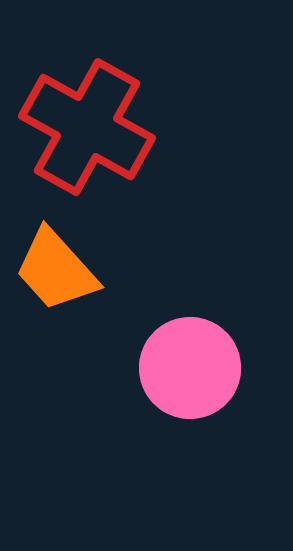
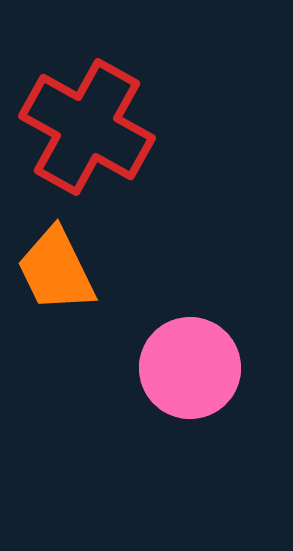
orange trapezoid: rotated 16 degrees clockwise
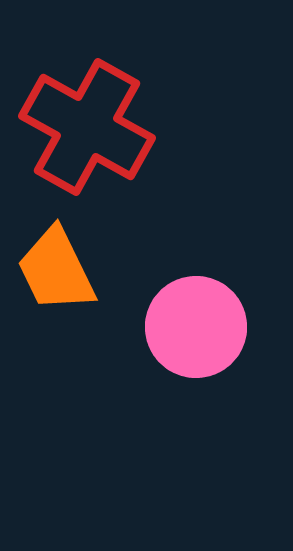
pink circle: moved 6 px right, 41 px up
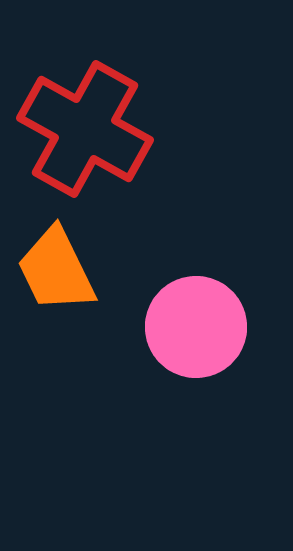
red cross: moved 2 px left, 2 px down
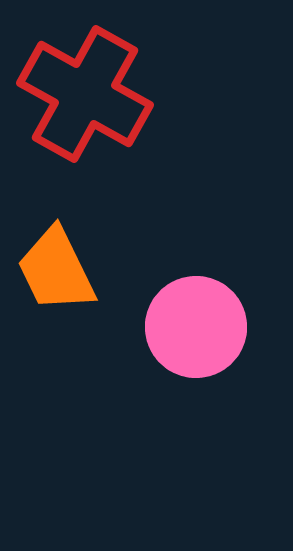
red cross: moved 35 px up
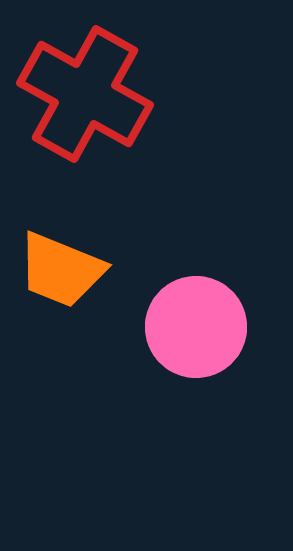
orange trapezoid: moved 5 px right; rotated 42 degrees counterclockwise
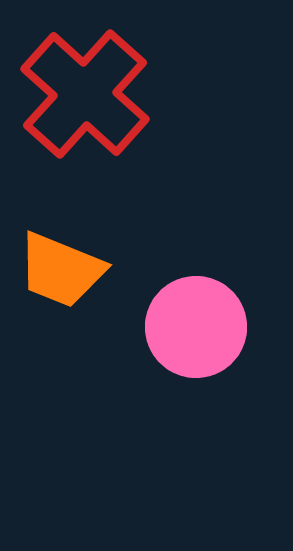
red cross: rotated 13 degrees clockwise
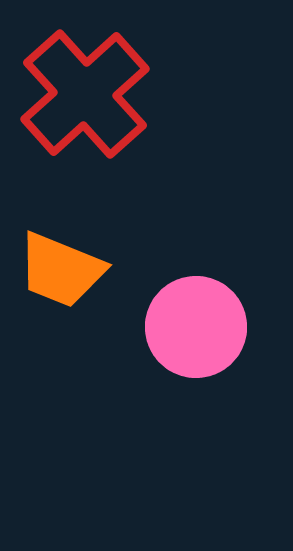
red cross: rotated 6 degrees clockwise
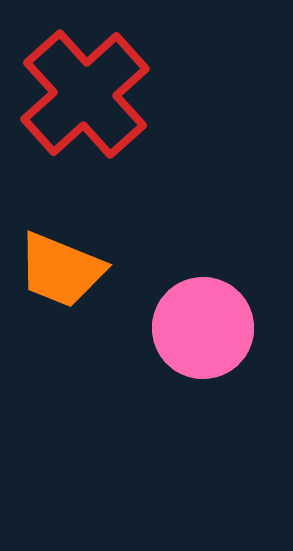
pink circle: moved 7 px right, 1 px down
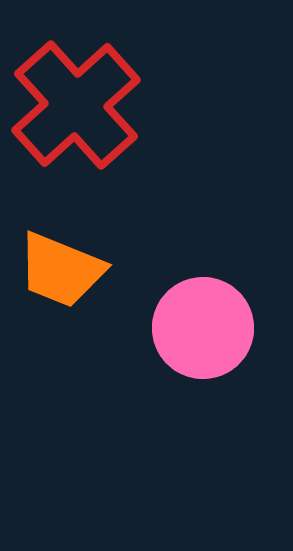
red cross: moved 9 px left, 11 px down
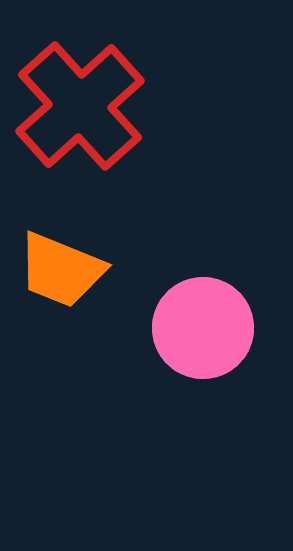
red cross: moved 4 px right, 1 px down
